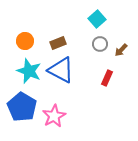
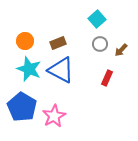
cyan star: moved 2 px up
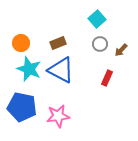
orange circle: moved 4 px left, 2 px down
blue pentagon: rotated 20 degrees counterclockwise
pink star: moved 4 px right; rotated 20 degrees clockwise
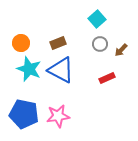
red rectangle: rotated 42 degrees clockwise
blue pentagon: moved 2 px right, 7 px down
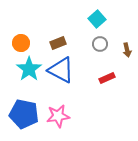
brown arrow: moved 6 px right; rotated 56 degrees counterclockwise
cyan star: rotated 15 degrees clockwise
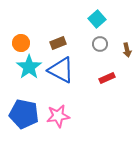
cyan star: moved 2 px up
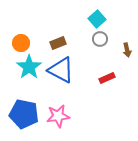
gray circle: moved 5 px up
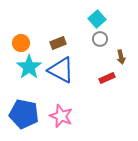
brown arrow: moved 6 px left, 7 px down
pink star: moved 3 px right; rotated 30 degrees clockwise
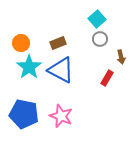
red rectangle: rotated 35 degrees counterclockwise
